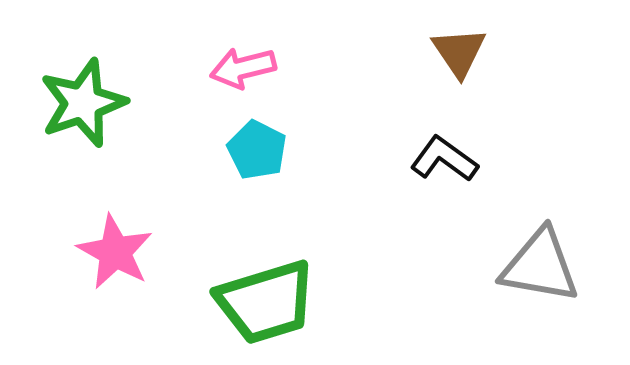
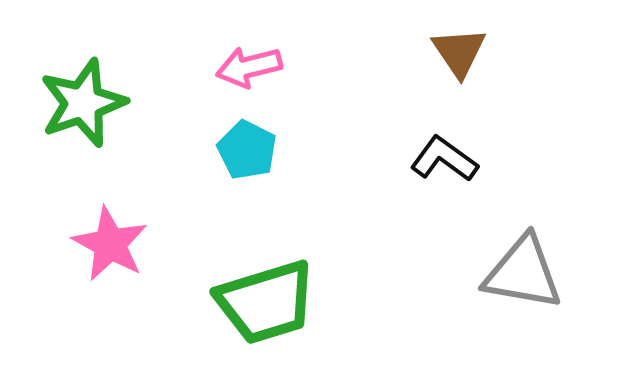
pink arrow: moved 6 px right, 1 px up
cyan pentagon: moved 10 px left
pink star: moved 5 px left, 8 px up
gray triangle: moved 17 px left, 7 px down
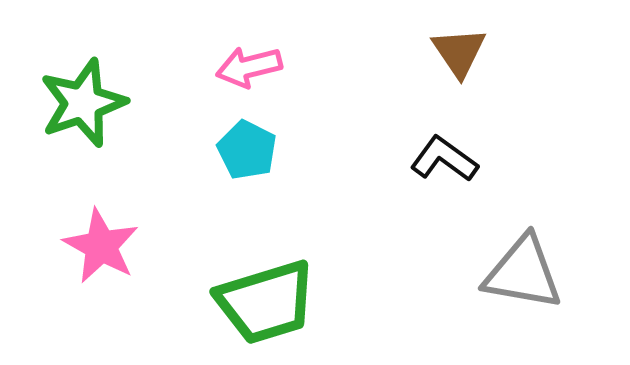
pink star: moved 9 px left, 2 px down
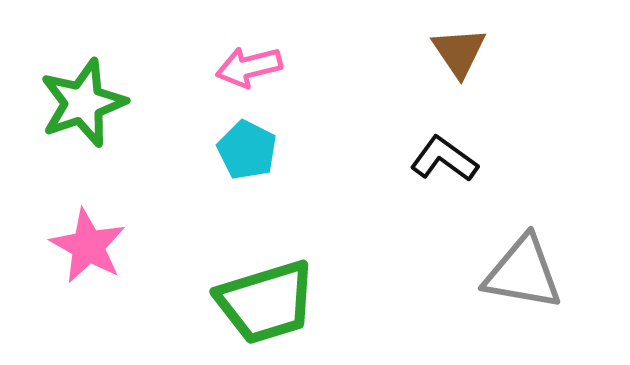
pink star: moved 13 px left
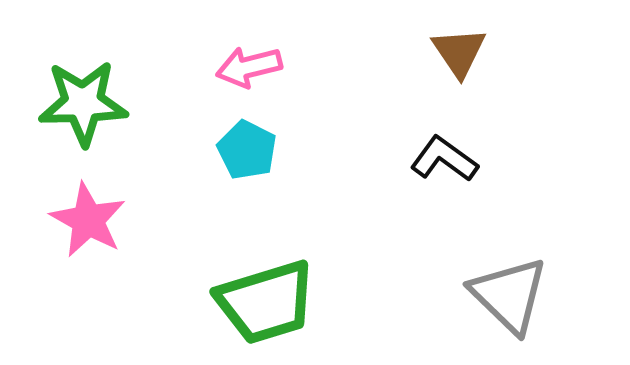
green star: rotated 18 degrees clockwise
pink star: moved 26 px up
gray triangle: moved 14 px left, 22 px down; rotated 34 degrees clockwise
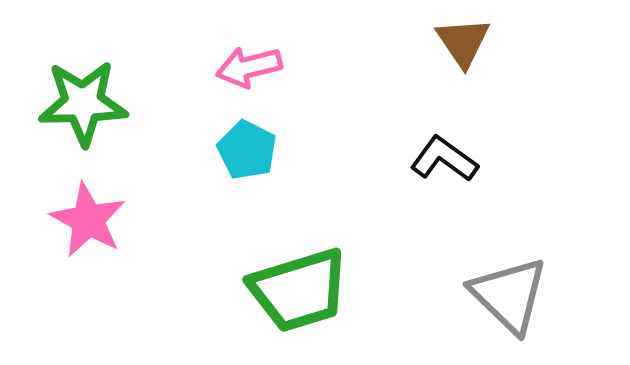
brown triangle: moved 4 px right, 10 px up
green trapezoid: moved 33 px right, 12 px up
